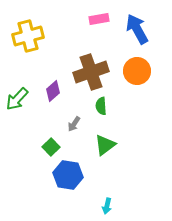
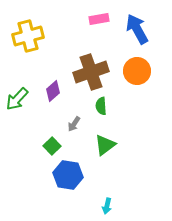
green square: moved 1 px right, 1 px up
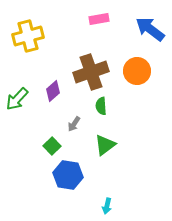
blue arrow: moved 13 px right; rotated 24 degrees counterclockwise
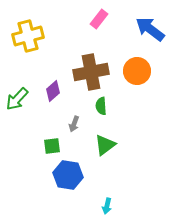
pink rectangle: rotated 42 degrees counterclockwise
brown cross: rotated 8 degrees clockwise
gray arrow: rotated 14 degrees counterclockwise
green square: rotated 36 degrees clockwise
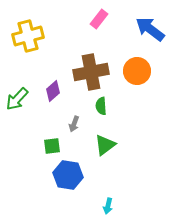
cyan arrow: moved 1 px right
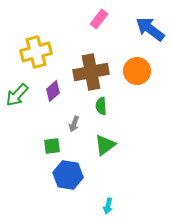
yellow cross: moved 8 px right, 16 px down
green arrow: moved 4 px up
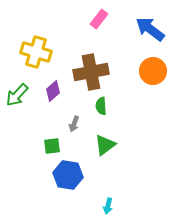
yellow cross: rotated 32 degrees clockwise
orange circle: moved 16 px right
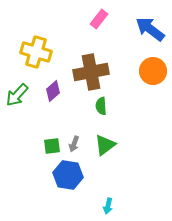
gray arrow: moved 20 px down
